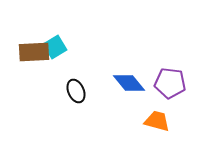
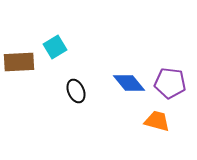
brown rectangle: moved 15 px left, 10 px down
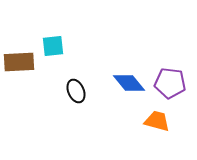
cyan square: moved 2 px left, 1 px up; rotated 25 degrees clockwise
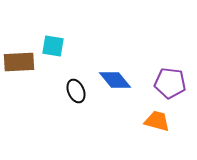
cyan square: rotated 15 degrees clockwise
blue diamond: moved 14 px left, 3 px up
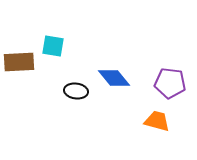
blue diamond: moved 1 px left, 2 px up
black ellipse: rotated 60 degrees counterclockwise
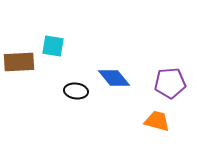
purple pentagon: rotated 12 degrees counterclockwise
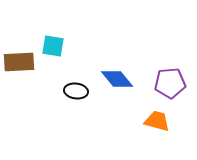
blue diamond: moved 3 px right, 1 px down
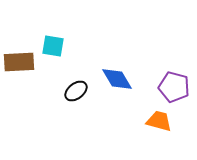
blue diamond: rotated 8 degrees clockwise
purple pentagon: moved 4 px right, 4 px down; rotated 20 degrees clockwise
black ellipse: rotated 45 degrees counterclockwise
orange trapezoid: moved 2 px right
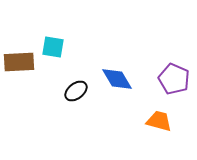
cyan square: moved 1 px down
purple pentagon: moved 8 px up; rotated 8 degrees clockwise
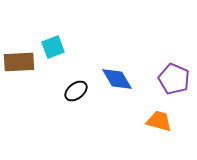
cyan square: rotated 30 degrees counterclockwise
